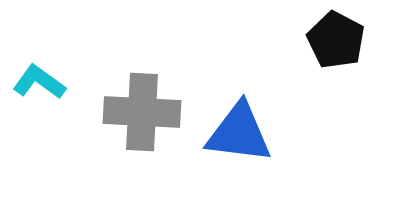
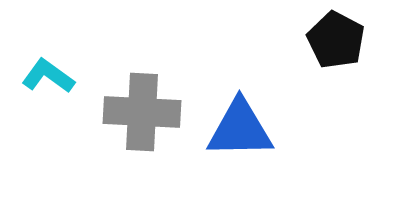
cyan L-shape: moved 9 px right, 6 px up
blue triangle: moved 1 px right, 4 px up; rotated 8 degrees counterclockwise
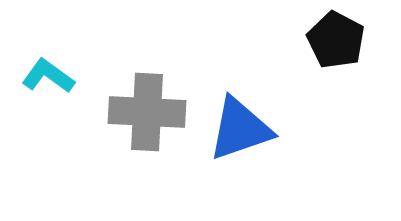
gray cross: moved 5 px right
blue triangle: rotated 18 degrees counterclockwise
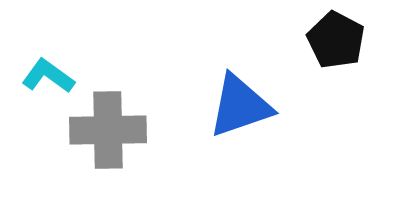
gray cross: moved 39 px left, 18 px down; rotated 4 degrees counterclockwise
blue triangle: moved 23 px up
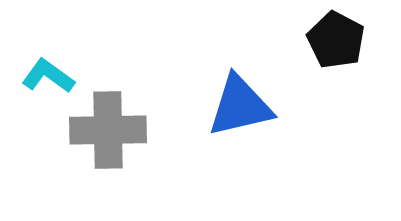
blue triangle: rotated 6 degrees clockwise
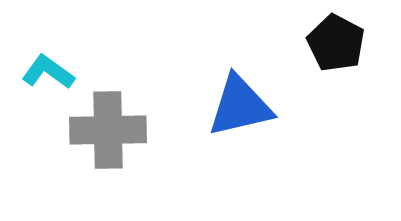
black pentagon: moved 3 px down
cyan L-shape: moved 4 px up
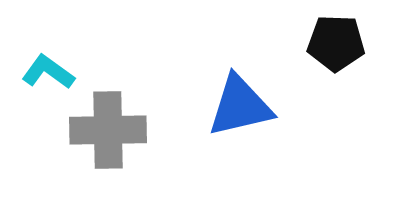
black pentagon: rotated 26 degrees counterclockwise
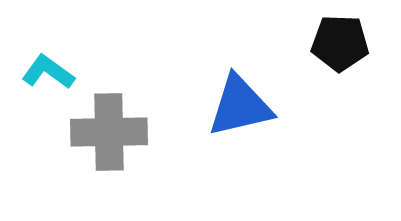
black pentagon: moved 4 px right
gray cross: moved 1 px right, 2 px down
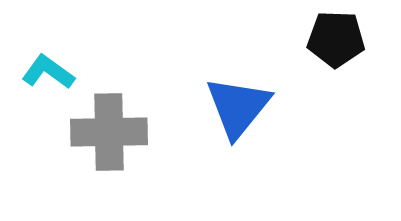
black pentagon: moved 4 px left, 4 px up
blue triangle: moved 2 px left, 1 px down; rotated 38 degrees counterclockwise
